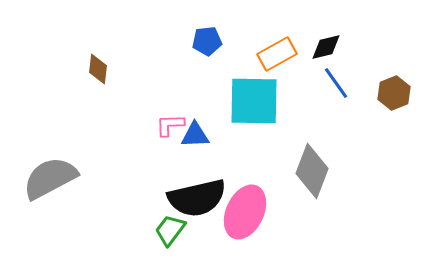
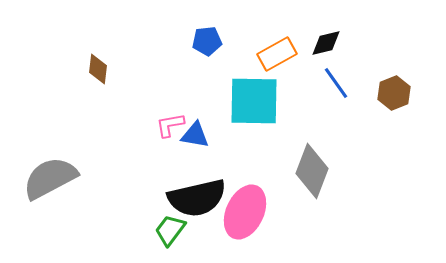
black diamond: moved 4 px up
pink L-shape: rotated 8 degrees counterclockwise
blue triangle: rotated 12 degrees clockwise
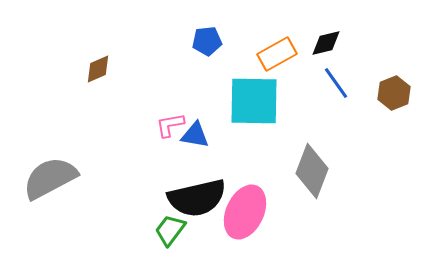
brown diamond: rotated 60 degrees clockwise
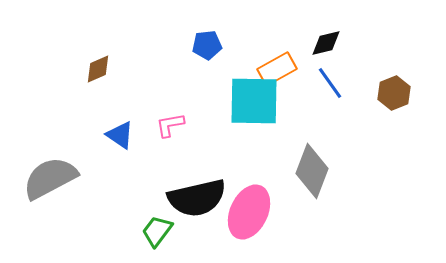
blue pentagon: moved 4 px down
orange rectangle: moved 15 px down
blue line: moved 6 px left
blue triangle: moved 75 px left; rotated 24 degrees clockwise
pink ellipse: moved 4 px right
green trapezoid: moved 13 px left, 1 px down
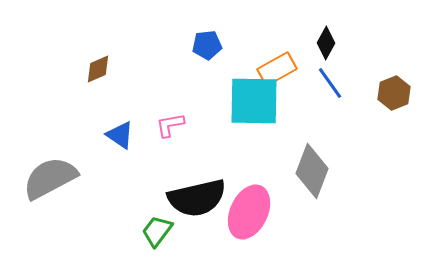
black diamond: rotated 48 degrees counterclockwise
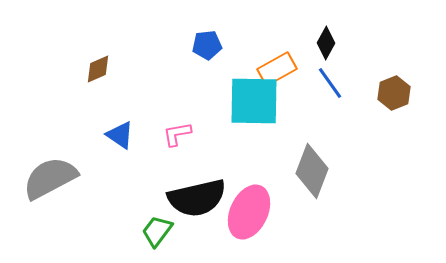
pink L-shape: moved 7 px right, 9 px down
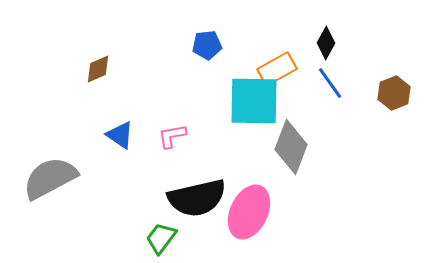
pink L-shape: moved 5 px left, 2 px down
gray diamond: moved 21 px left, 24 px up
green trapezoid: moved 4 px right, 7 px down
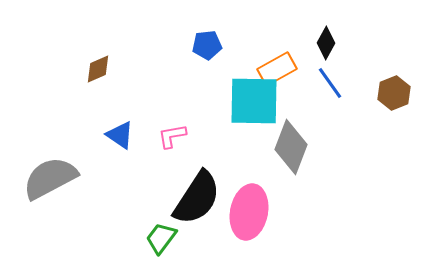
black semicircle: rotated 44 degrees counterclockwise
pink ellipse: rotated 14 degrees counterclockwise
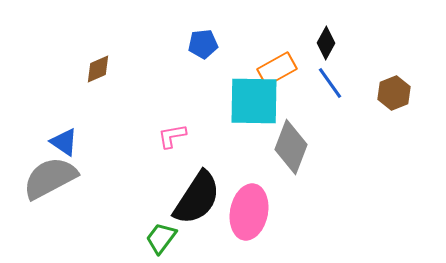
blue pentagon: moved 4 px left, 1 px up
blue triangle: moved 56 px left, 7 px down
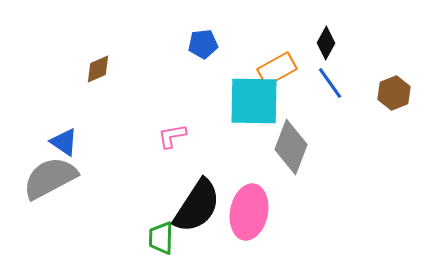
black semicircle: moved 8 px down
green trapezoid: rotated 36 degrees counterclockwise
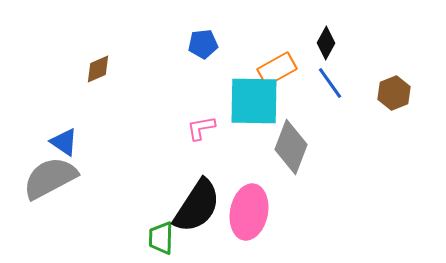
pink L-shape: moved 29 px right, 8 px up
